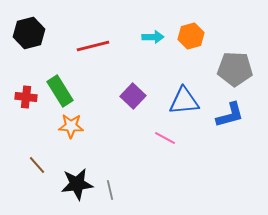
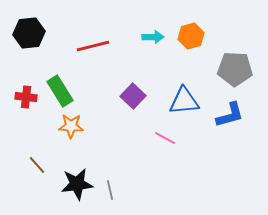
black hexagon: rotated 8 degrees clockwise
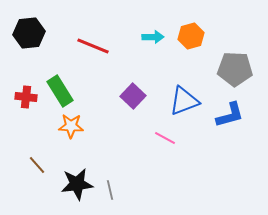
red line: rotated 36 degrees clockwise
blue triangle: rotated 16 degrees counterclockwise
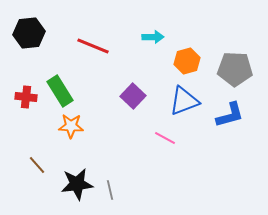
orange hexagon: moved 4 px left, 25 px down
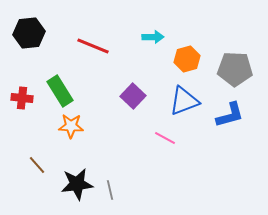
orange hexagon: moved 2 px up
red cross: moved 4 px left, 1 px down
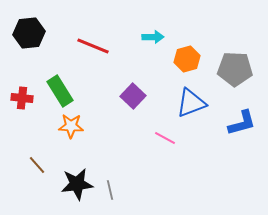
blue triangle: moved 7 px right, 2 px down
blue L-shape: moved 12 px right, 8 px down
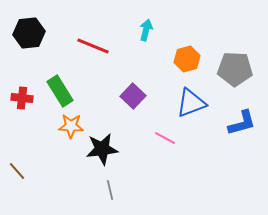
cyan arrow: moved 7 px left, 7 px up; rotated 75 degrees counterclockwise
brown line: moved 20 px left, 6 px down
black star: moved 25 px right, 35 px up
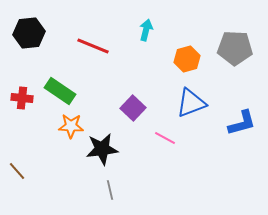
gray pentagon: moved 21 px up
green rectangle: rotated 24 degrees counterclockwise
purple square: moved 12 px down
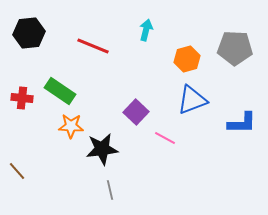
blue triangle: moved 1 px right, 3 px up
purple square: moved 3 px right, 4 px down
blue L-shape: rotated 16 degrees clockwise
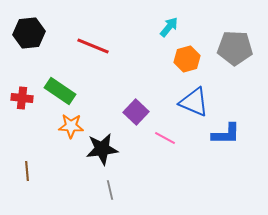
cyan arrow: moved 23 px right, 3 px up; rotated 25 degrees clockwise
blue triangle: moved 2 px right, 2 px down; rotated 44 degrees clockwise
blue L-shape: moved 16 px left, 11 px down
brown line: moved 10 px right; rotated 36 degrees clockwise
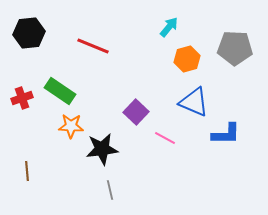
red cross: rotated 25 degrees counterclockwise
